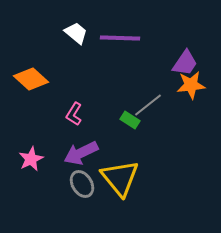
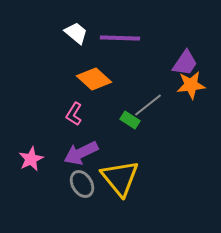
orange diamond: moved 63 px right
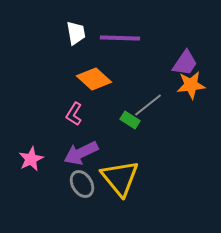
white trapezoid: rotated 40 degrees clockwise
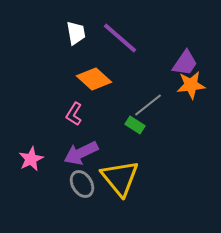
purple line: rotated 39 degrees clockwise
green rectangle: moved 5 px right, 5 px down
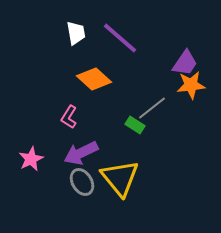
gray line: moved 4 px right, 3 px down
pink L-shape: moved 5 px left, 3 px down
gray ellipse: moved 2 px up
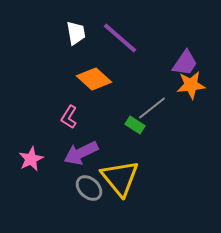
gray ellipse: moved 7 px right, 6 px down; rotated 16 degrees counterclockwise
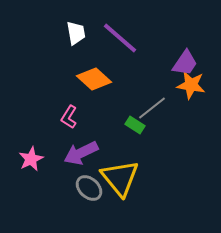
orange star: rotated 16 degrees clockwise
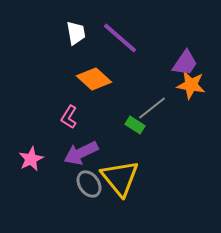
gray ellipse: moved 4 px up; rotated 12 degrees clockwise
